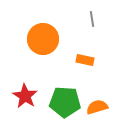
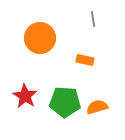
gray line: moved 1 px right
orange circle: moved 3 px left, 1 px up
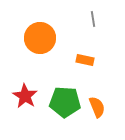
orange semicircle: rotated 85 degrees clockwise
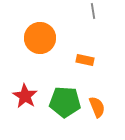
gray line: moved 8 px up
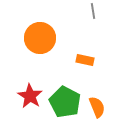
red star: moved 5 px right
green pentagon: rotated 24 degrees clockwise
